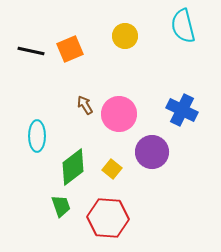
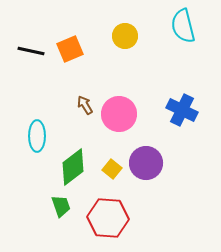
purple circle: moved 6 px left, 11 px down
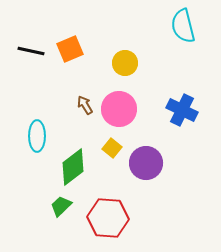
yellow circle: moved 27 px down
pink circle: moved 5 px up
yellow square: moved 21 px up
green trapezoid: rotated 115 degrees counterclockwise
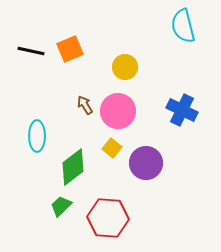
yellow circle: moved 4 px down
pink circle: moved 1 px left, 2 px down
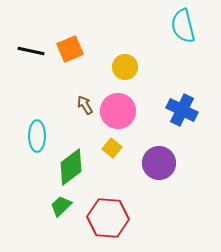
purple circle: moved 13 px right
green diamond: moved 2 px left
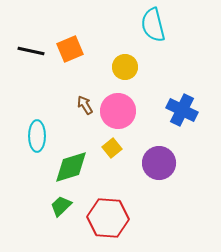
cyan semicircle: moved 30 px left, 1 px up
yellow square: rotated 12 degrees clockwise
green diamond: rotated 21 degrees clockwise
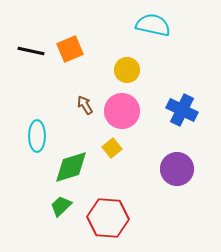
cyan semicircle: rotated 116 degrees clockwise
yellow circle: moved 2 px right, 3 px down
pink circle: moved 4 px right
purple circle: moved 18 px right, 6 px down
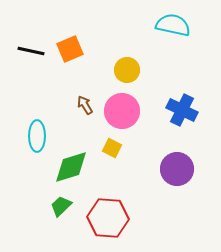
cyan semicircle: moved 20 px right
yellow square: rotated 24 degrees counterclockwise
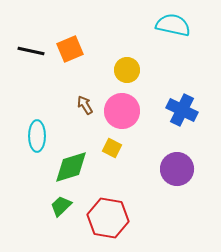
red hexagon: rotated 6 degrees clockwise
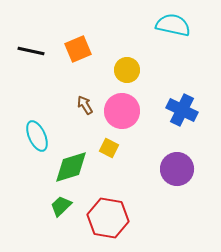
orange square: moved 8 px right
cyan ellipse: rotated 24 degrees counterclockwise
yellow square: moved 3 px left
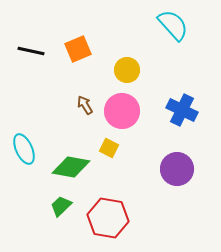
cyan semicircle: rotated 36 degrees clockwise
cyan ellipse: moved 13 px left, 13 px down
green diamond: rotated 27 degrees clockwise
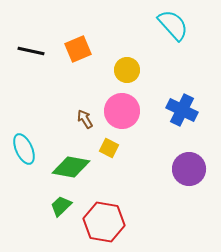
brown arrow: moved 14 px down
purple circle: moved 12 px right
red hexagon: moved 4 px left, 4 px down
